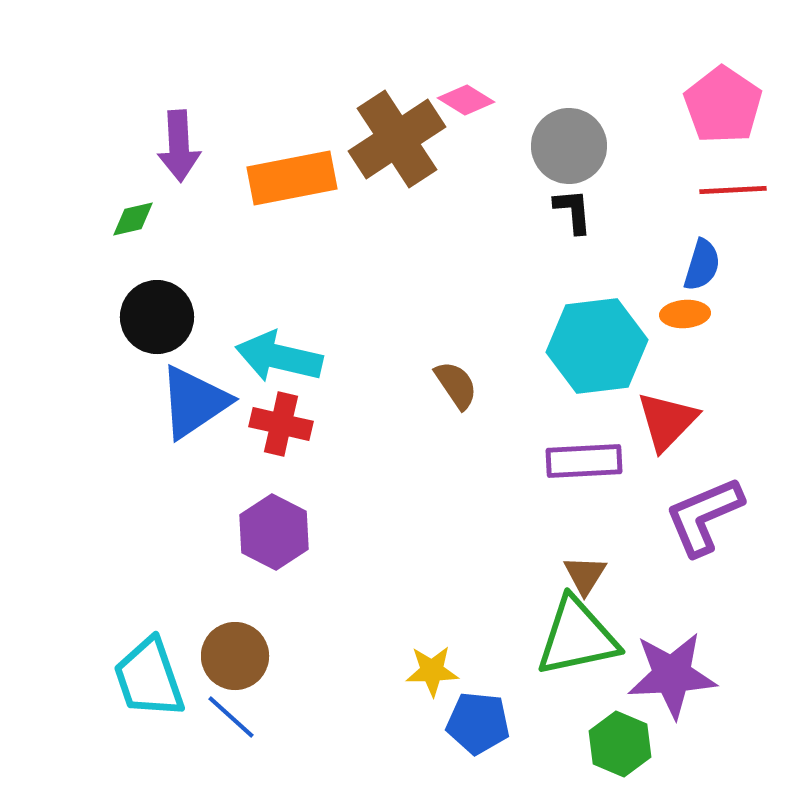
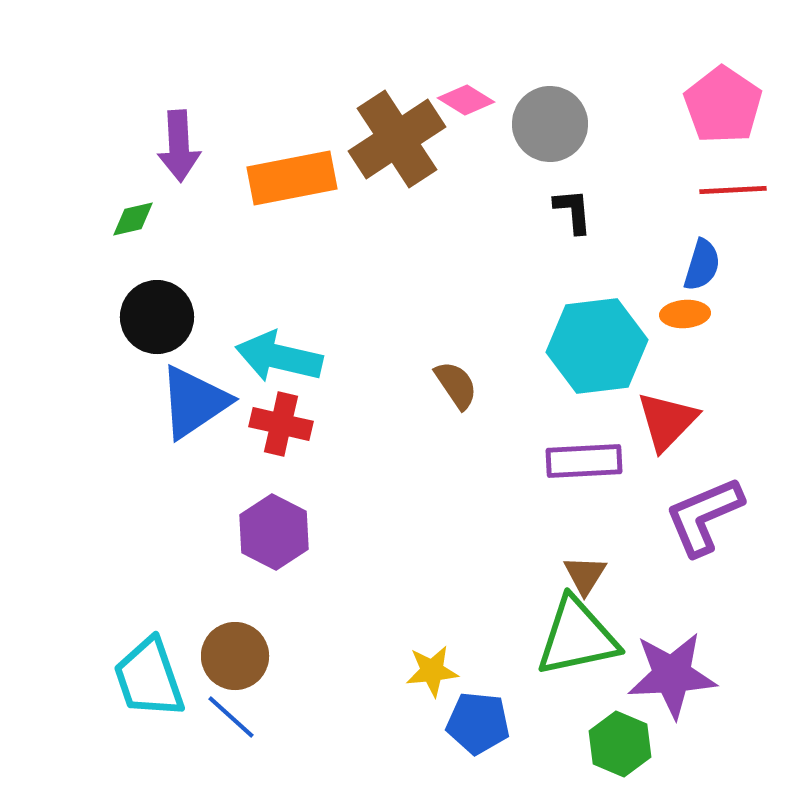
gray circle: moved 19 px left, 22 px up
yellow star: rotated 4 degrees counterclockwise
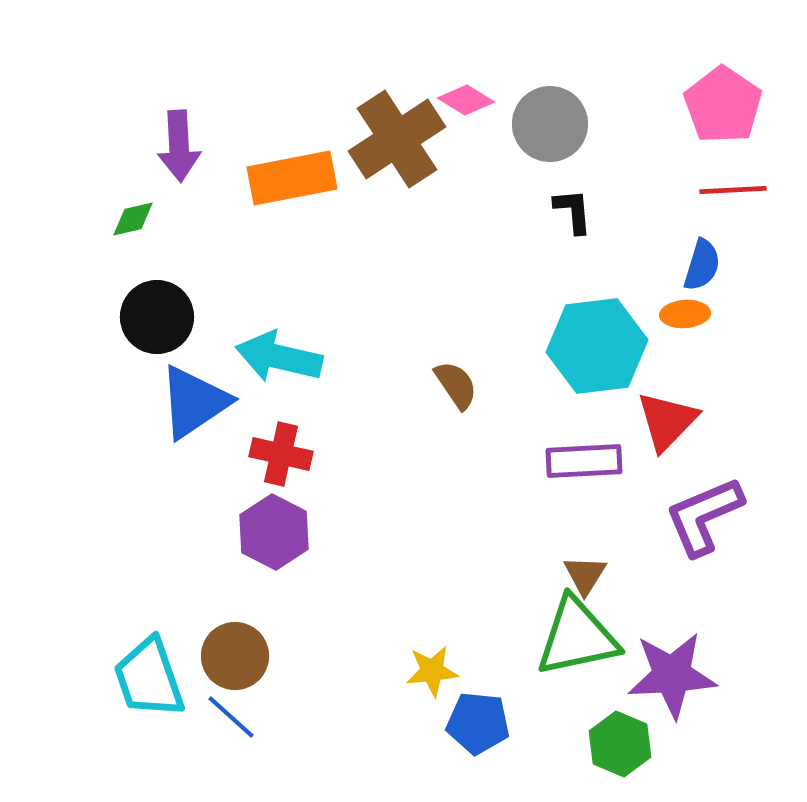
red cross: moved 30 px down
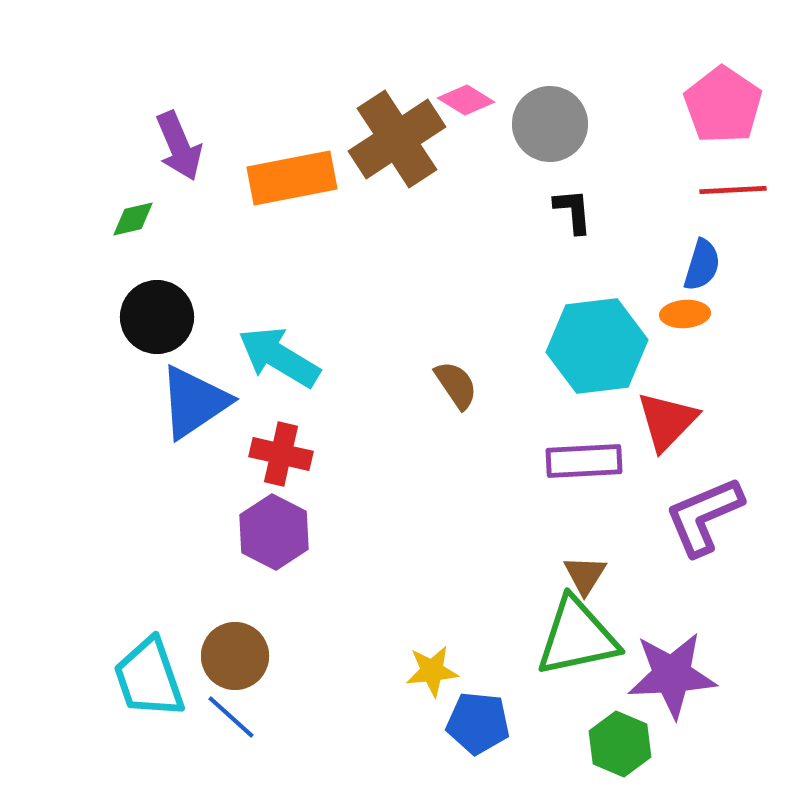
purple arrow: rotated 20 degrees counterclockwise
cyan arrow: rotated 18 degrees clockwise
